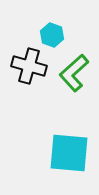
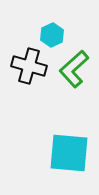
cyan hexagon: rotated 15 degrees clockwise
green L-shape: moved 4 px up
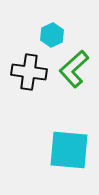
black cross: moved 6 px down; rotated 8 degrees counterclockwise
cyan square: moved 3 px up
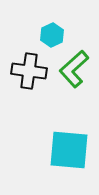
black cross: moved 1 px up
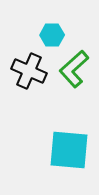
cyan hexagon: rotated 25 degrees clockwise
black cross: rotated 16 degrees clockwise
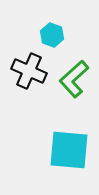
cyan hexagon: rotated 20 degrees clockwise
green L-shape: moved 10 px down
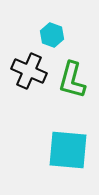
green L-shape: moved 2 px left, 1 px down; rotated 33 degrees counterclockwise
cyan square: moved 1 px left
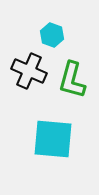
cyan square: moved 15 px left, 11 px up
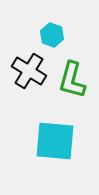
black cross: rotated 8 degrees clockwise
cyan square: moved 2 px right, 2 px down
